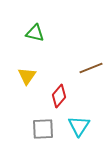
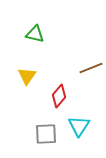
green triangle: moved 1 px down
gray square: moved 3 px right, 5 px down
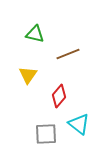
brown line: moved 23 px left, 14 px up
yellow triangle: moved 1 px right, 1 px up
cyan triangle: moved 2 px up; rotated 25 degrees counterclockwise
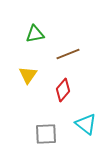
green triangle: rotated 24 degrees counterclockwise
red diamond: moved 4 px right, 6 px up
cyan triangle: moved 7 px right
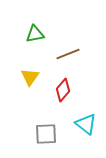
yellow triangle: moved 2 px right, 2 px down
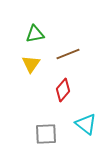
yellow triangle: moved 1 px right, 13 px up
